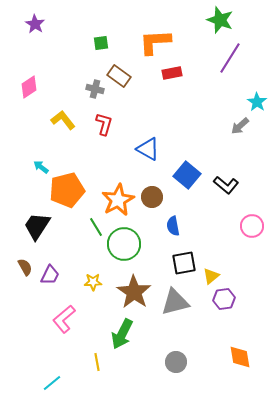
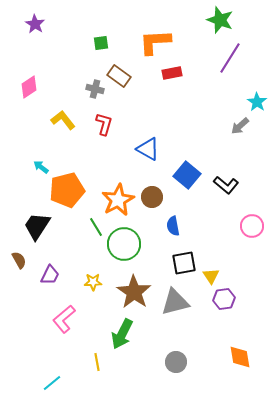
brown semicircle: moved 6 px left, 7 px up
yellow triangle: rotated 24 degrees counterclockwise
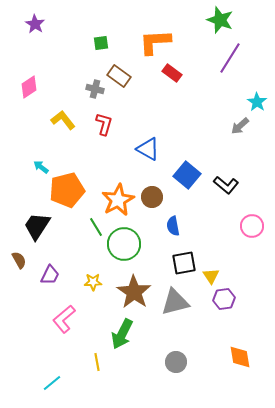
red rectangle: rotated 48 degrees clockwise
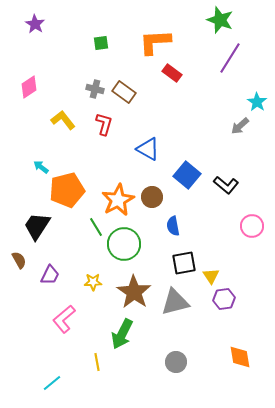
brown rectangle: moved 5 px right, 16 px down
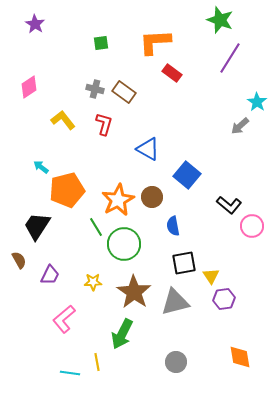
black L-shape: moved 3 px right, 20 px down
cyan line: moved 18 px right, 10 px up; rotated 48 degrees clockwise
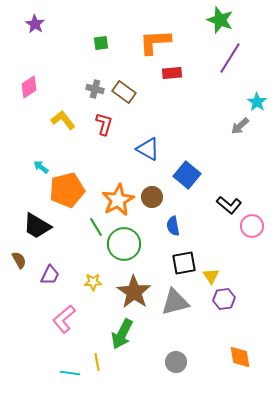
red rectangle: rotated 42 degrees counterclockwise
black trapezoid: rotated 92 degrees counterclockwise
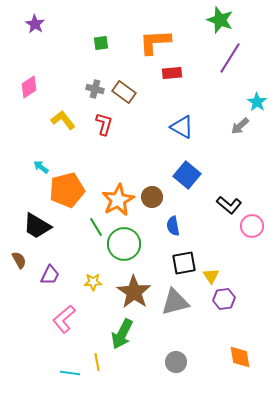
blue triangle: moved 34 px right, 22 px up
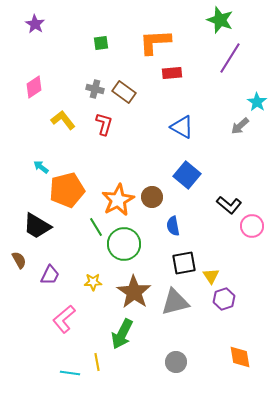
pink diamond: moved 5 px right
purple hexagon: rotated 10 degrees counterclockwise
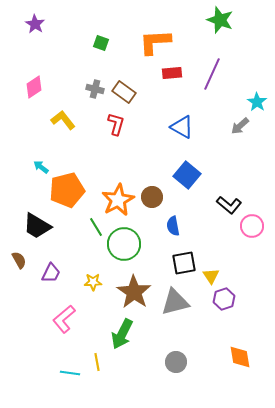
green square: rotated 28 degrees clockwise
purple line: moved 18 px left, 16 px down; rotated 8 degrees counterclockwise
red L-shape: moved 12 px right
purple trapezoid: moved 1 px right, 2 px up
